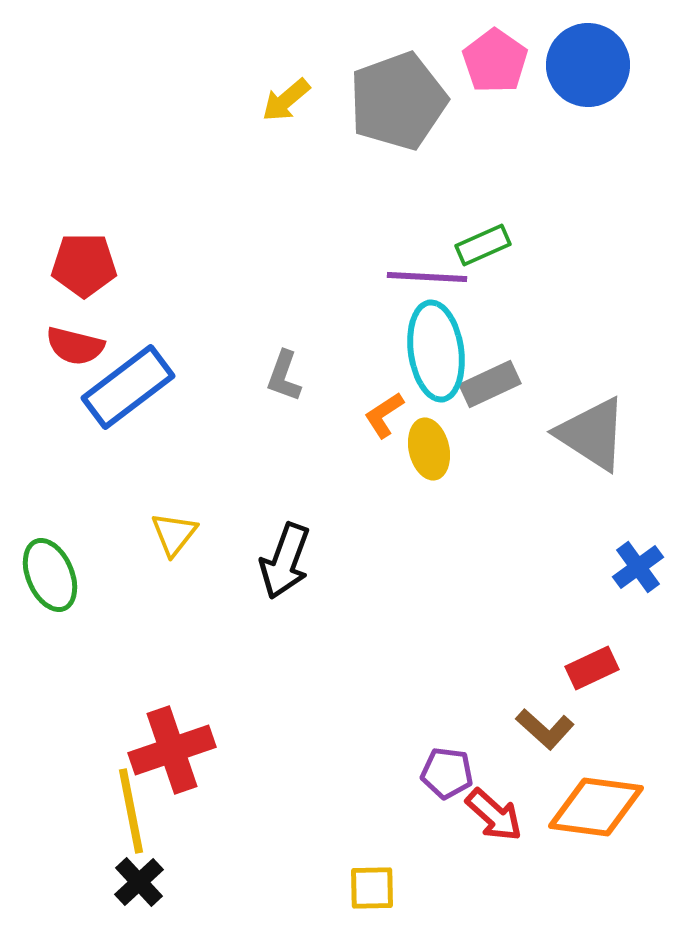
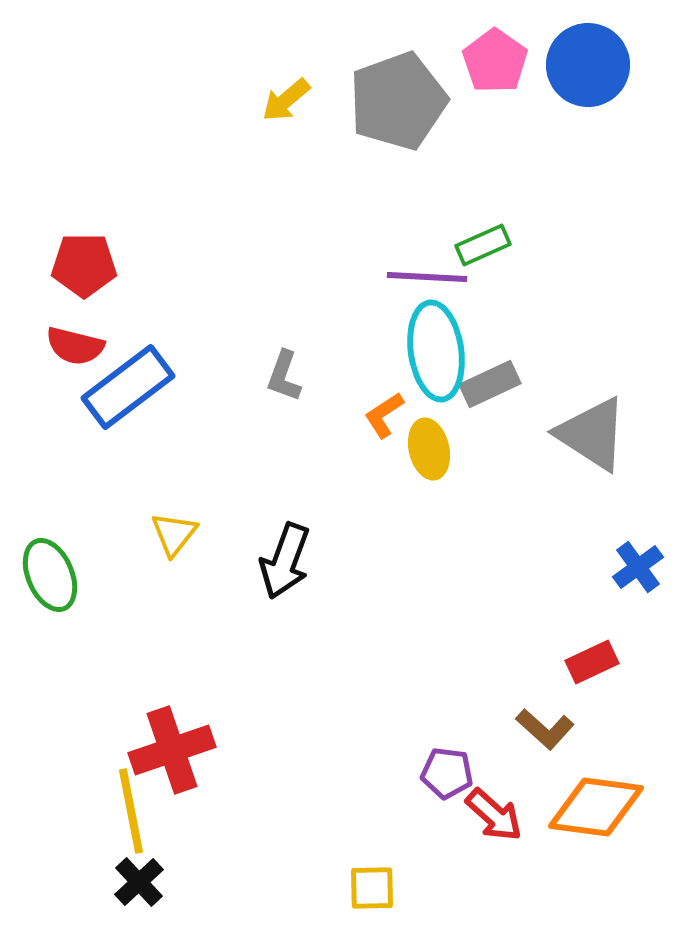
red rectangle: moved 6 px up
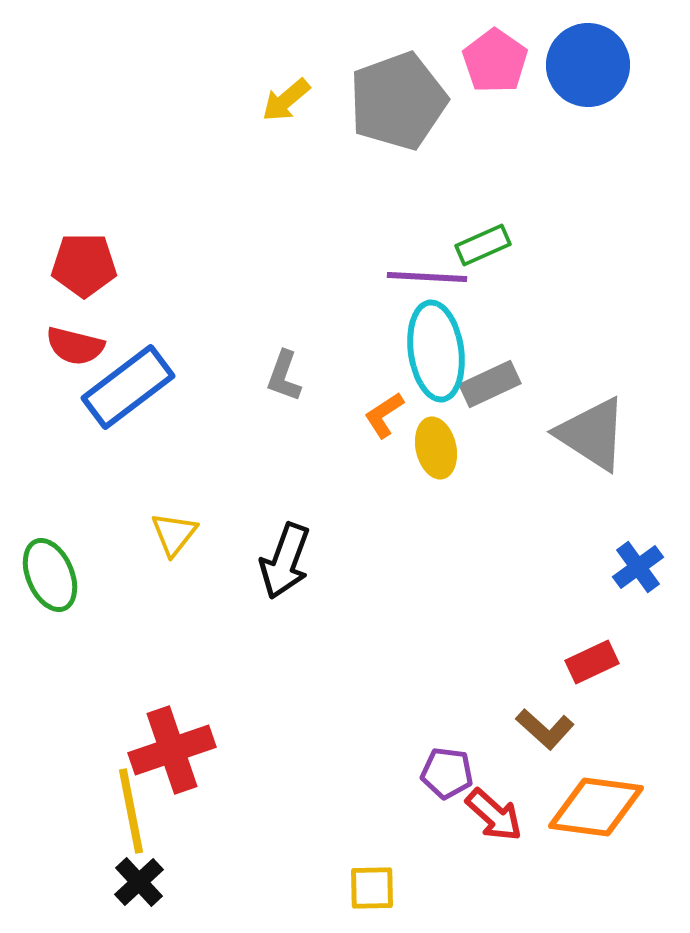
yellow ellipse: moved 7 px right, 1 px up
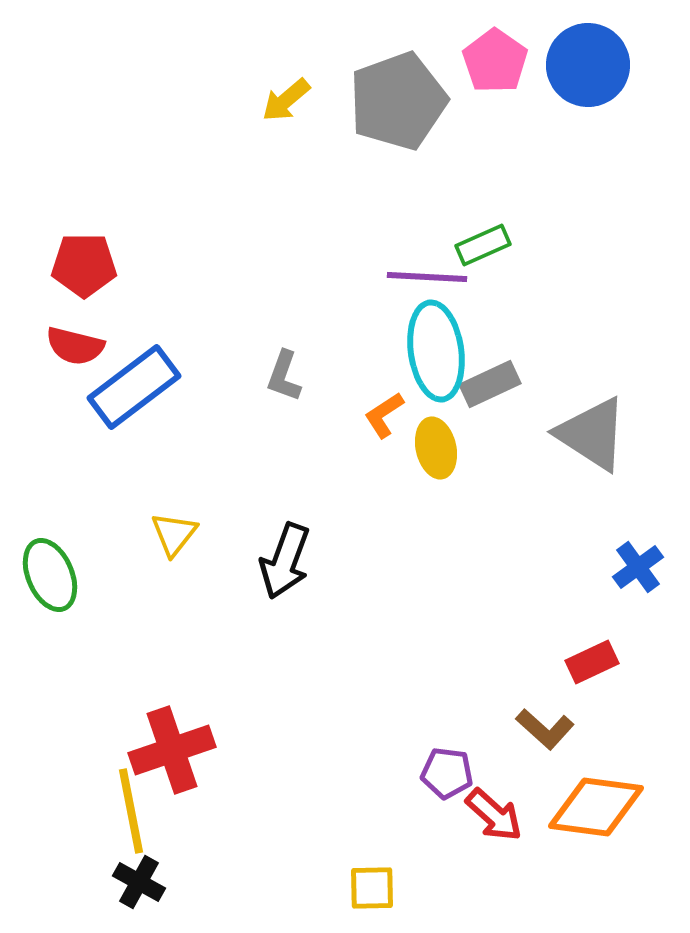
blue rectangle: moved 6 px right
black cross: rotated 18 degrees counterclockwise
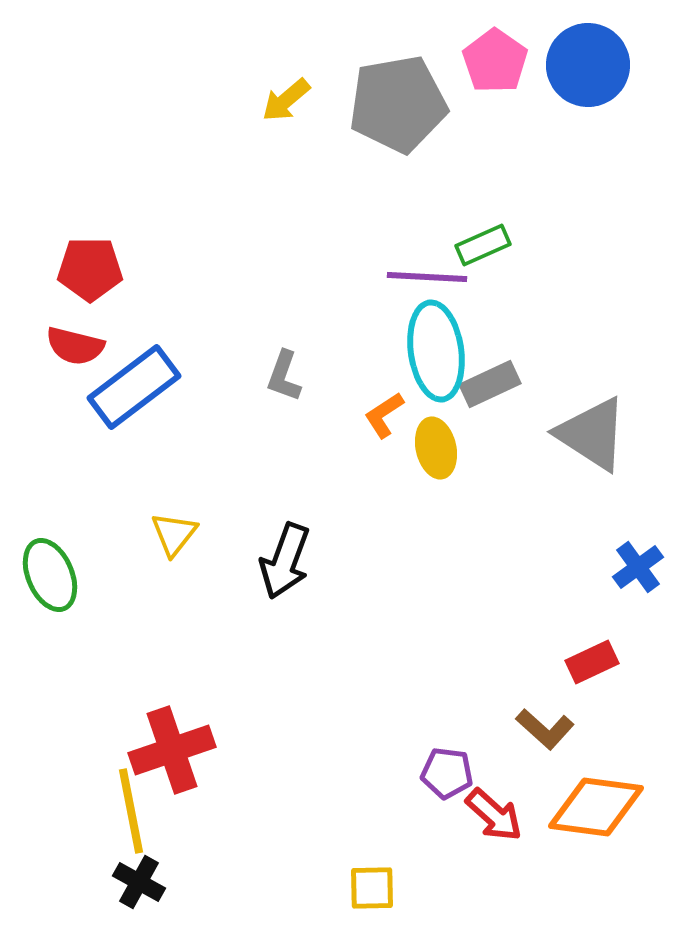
gray pentagon: moved 3 px down; rotated 10 degrees clockwise
red pentagon: moved 6 px right, 4 px down
